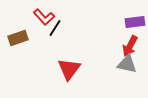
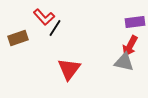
gray triangle: moved 3 px left, 2 px up
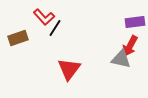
gray triangle: moved 3 px left, 3 px up
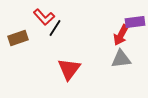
red arrow: moved 9 px left, 11 px up
gray triangle: rotated 20 degrees counterclockwise
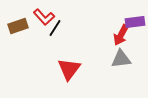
brown rectangle: moved 12 px up
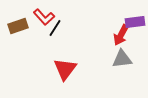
gray triangle: moved 1 px right
red triangle: moved 4 px left
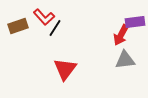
gray triangle: moved 3 px right, 1 px down
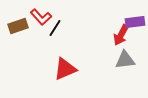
red L-shape: moved 3 px left
red triangle: rotated 30 degrees clockwise
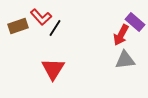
purple rectangle: rotated 48 degrees clockwise
red triangle: moved 12 px left; rotated 35 degrees counterclockwise
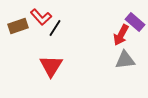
red triangle: moved 2 px left, 3 px up
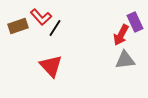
purple rectangle: rotated 24 degrees clockwise
red triangle: rotated 15 degrees counterclockwise
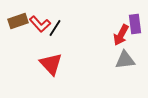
red L-shape: moved 1 px left, 7 px down
purple rectangle: moved 2 px down; rotated 18 degrees clockwise
brown rectangle: moved 5 px up
red triangle: moved 2 px up
